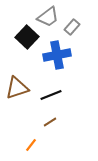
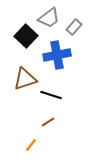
gray trapezoid: moved 1 px right, 1 px down
gray rectangle: moved 2 px right
black square: moved 1 px left, 1 px up
brown triangle: moved 8 px right, 9 px up
black line: rotated 40 degrees clockwise
brown line: moved 2 px left
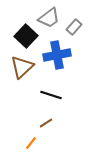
brown triangle: moved 3 px left, 12 px up; rotated 25 degrees counterclockwise
brown line: moved 2 px left, 1 px down
orange line: moved 2 px up
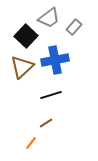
blue cross: moved 2 px left, 5 px down
black line: rotated 35 degrees counterclockwise
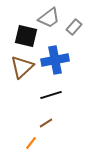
black square: rotated 30 degrees counterclockwise
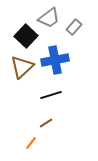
black square: rotated 30 degrees clockwise
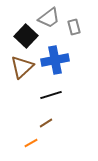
gray rectangle: rotated 56 degrees counterclockwise
orange line: rotated 24 degrees clockwise
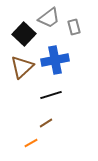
black square: moved 2 px left, 2 px up
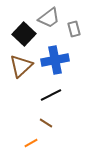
gray rectangle: moved 2 px down
brown triangle: moved 1 px left, 1 px up
black line: rotated 10 degrees counterclockwise
brown line: rotated 64 degrees clockwise
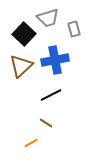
gray trapezoid: moved 1 px left; rotated 20 degrees clockwise
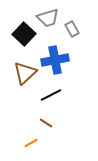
gray rectangle: moved 2 px left; rotated 14 degrees counterclockwise
brown triangle: moved 4 px right, 7 px down
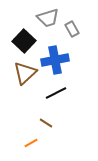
black square: moved 7 px down
black line: moved 5 px right, 2 px up
